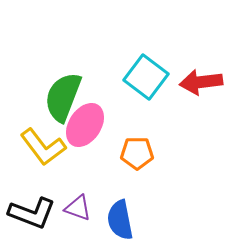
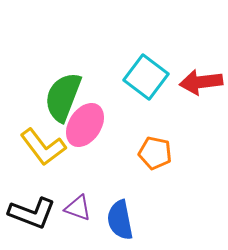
orange pentagon: moved 18 px right; rotated 12 degrees clockwise
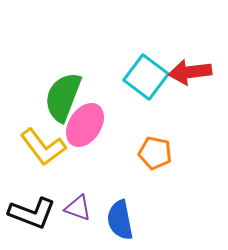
red arrow: moved 11 px left, 10 px up
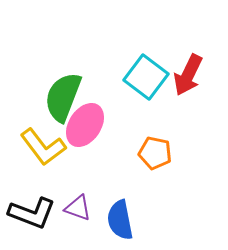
red arrow: moved 2 px left, 3 px down; rotated 57 degrees counterclockwise
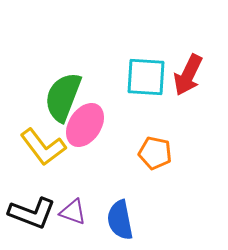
cyan square: rotated 33 degrees counterclockwise
purple triangle: moved 5 px left, 4 px down
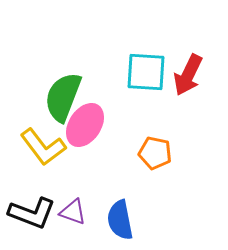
cyan square: moved 5 px up
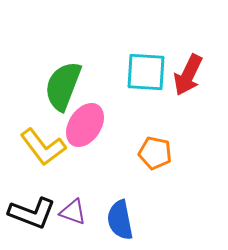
green semicircle: moved 11 px up
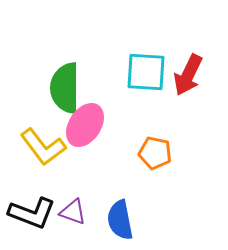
green semicircle: moved 2 px right, 2 px down; rotated 21 degrees counterclockwise
